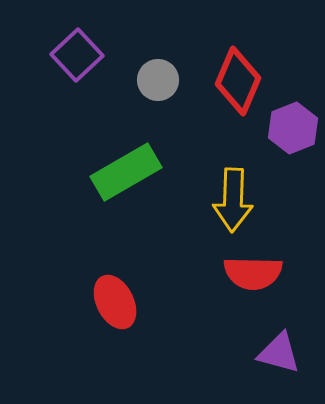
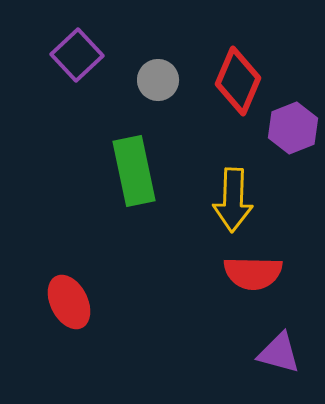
green rectangle: moved 8 px right, 1 px up; rotated 72 degrees counterclockwise
red ellipse: moved 46 px left
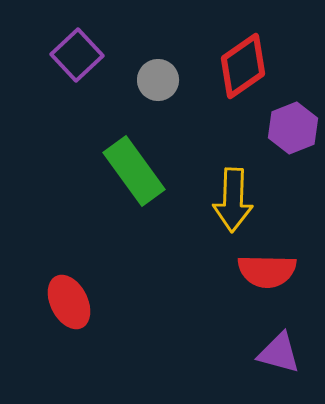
red diamond: moved 5 px right, 15 px up; rotated 32 degrees clockwise
green rectangle: rotated 24 degrees counterclockwise
red semicircle: moved 14 px right, 2 px up
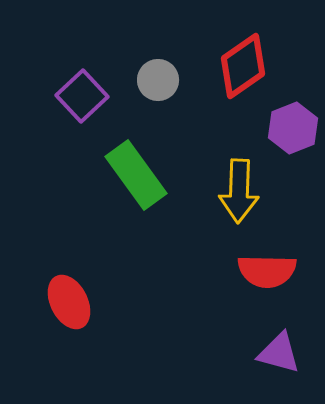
purple square: moved 5 px right, 41 px down
green rectangle: moved 2 px right, 4 px down
yellow arrow: moved 6 px right, 9 px up
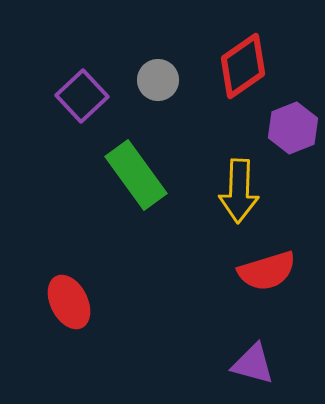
red semicircle: rotated 18 degrees counterclockwise
purple triangle: moved 26 px left, 11 px down
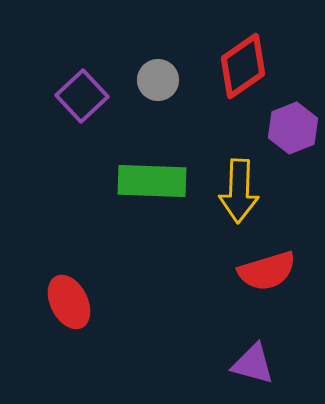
green rectangle: moved 16 px right, 6 px down; rotated 52 degrees counterclockwise
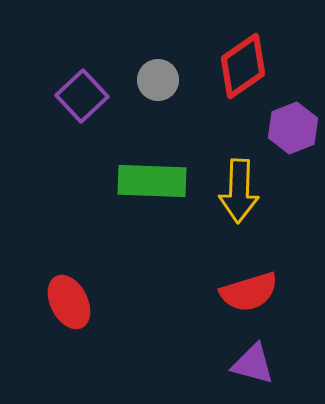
red semicircle: moved 18 px left, 21 px down
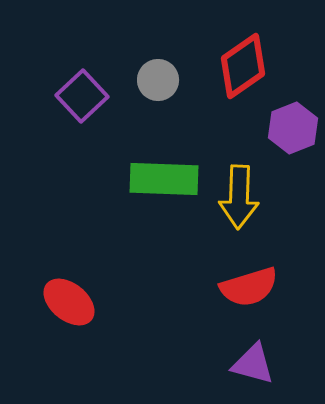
green rectangle: moved 12 px right, 2 px up
yellow arrow: moved 6 px down
red semicircle: moved 5 px up
red ellipse: rotated 24 degrees counterclockwise
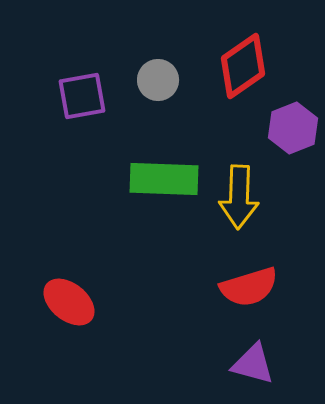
purple square: rotated 33 degrees clockwise
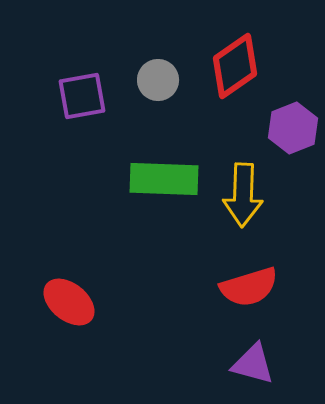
red diamond: moved 8 px left
yellow arrow: moved 4 px right, 2 px up
